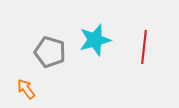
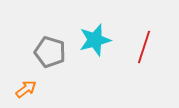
red line: rotated 12 degrees clockwise
orange arrow: rotated 90 degrees clockwise
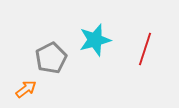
red line: moved 1 px right, 2 px down
gray pentagon: moved 1 px right, 6 px down; rotated 28 degrees clockwise
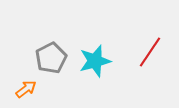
cyan star: moved 21 px down
red line: moved 5 px right, 3 px down; rotated 16 degrees clockwise
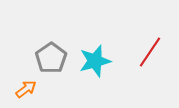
gray pentagon: rotated 8 degrees counterclockwise
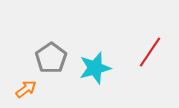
cyan star: moved 7 px down
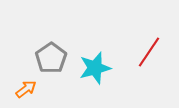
red line: moved 1 px left
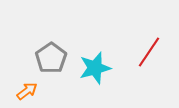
orange arrow: moved 1 px right, 2 px down
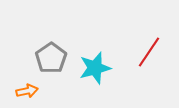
orange arrow: rotated 25 degrees clockwise
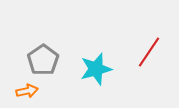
gray pentagon: moved 8 px left, 2 px down
cyan star: moved 1 px right, 1 px down
